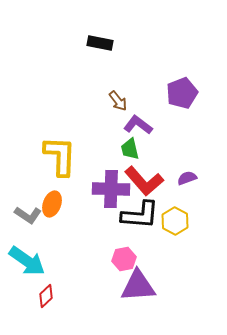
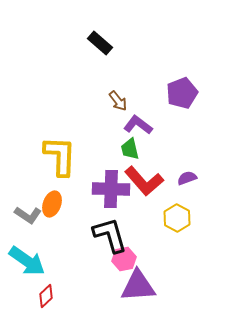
black rectangle: rotated 30 degrees clockwise
black L-shape: moved 30 px left, 20 px down; rotated 111 degrees counterclockwise
yellow hexagon: moved 2 px right, 3 px up
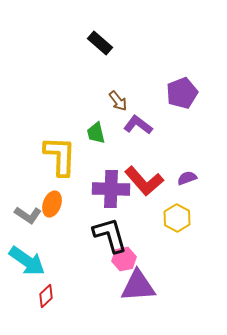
green trapezoid: moved 34 px left, 16 px up
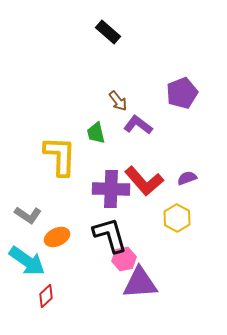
black rectangle: moved 8 px right, 11 px up
orange ellipse: moved 5 px right, 33 px down; rotated 45 degrees clockwise
purple triangle: moved 2 px right, 3 px up
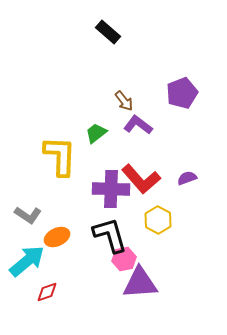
brown arrow: moved 6 px right
green trapezoid: rotated 65 degrees clockwise
red L-shape: moved 3 px left, 2 px up
yellow hexagon: moved 19 px left, 2 px down
cyan arrow: rotated 75 degrees counterclockwise
red diamond: moved 1 px right, 4 px up; rotated 25 degrees clockwise
